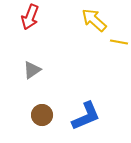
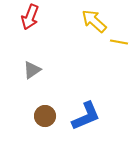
yellow arrow: moved 1 px down
brown circle: moved 3 px right, 1 px down
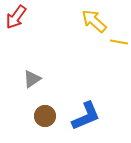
red arrow: moved 14 px left; rotated 15 degrees clockwise
gray triangle: moved 9 px down
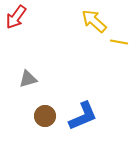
gray triangle: moved 4 px left; rotated 18 degrees clockwise
blue L-shape: moved 3 px left
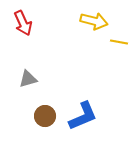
red arrow: moved 7 px right, 6 px down; rotated 60 degrees counterclockwise
yellow arrow: rotated 152 degrees clockwise
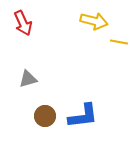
blue L-shape: rotated 16 degrees clockwise
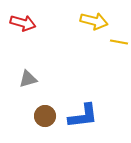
red arrow: rotated 50 degrees counterclockwise
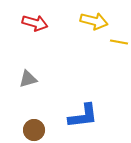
red arrow: moved 12 px right
brown circle: moved 11 px left, 14 px down
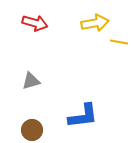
yellow arrow: moved 1 px right, 2 px down; rotated 24 degrees counterclockwise
gray triangle: moved 3 px right, 2 px down
brown circle: moved 2 px left
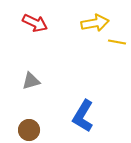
red arrow: rotated 10 degrees clockwise
yellow line: moved 2 px left
blue L-shape: rotated 128 degrees clockwise
brown circle: moved 3 px left
